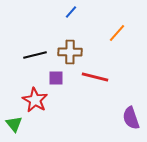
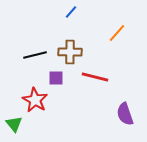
purple semicircle: moved 6 px left, 4 px up
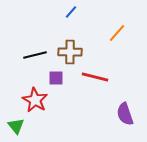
green triangle: moved 2 px right, 2 px down
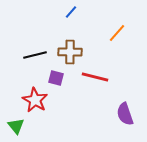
purple square: rotated 14 degrees clockwise
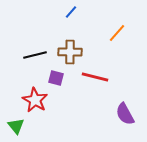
purple semicircle: rotated 10 degrees counterclockwise
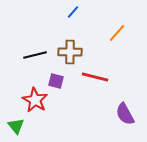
blue line: moved 2 px right
purple square: moved 3 px down
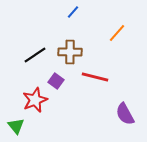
black line: rotated 20 degrees counterclockwise
purple square: rotated 21 degrees clockwise
red star: rotated 20 degrees clockwise
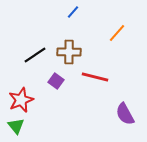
brown cross: moved 1 px left
red star: moved 14 px left
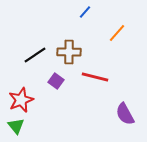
blue line: moved 12 px right
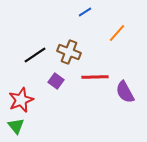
blue line: rotated 16 degrees clockwise
brown cross: rotated 20 degrees clockwise
red line: rotated 16 degrees counterclockwise
purple semicircle: moved 22 px up
